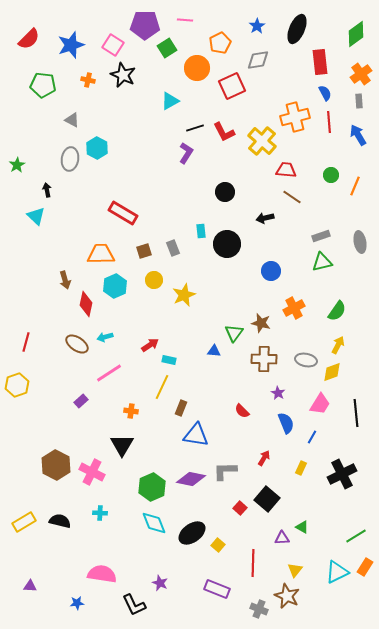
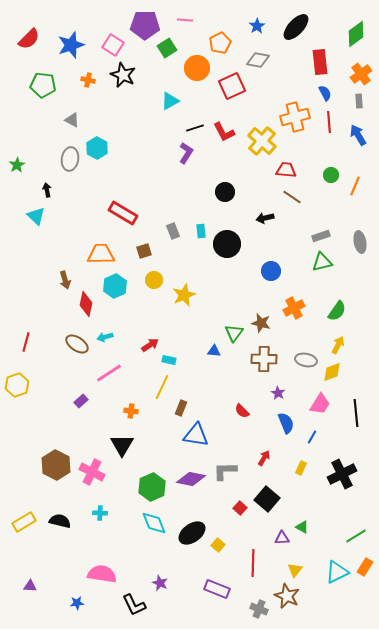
black ellipse at (297, 29): moved 1 px left, 2 px up; rotated 20 degrees clockwise
gray diamond at (258, 60): rotated 20 degrees clockwise
gray rectangle at (173, 248): moved 17 px up
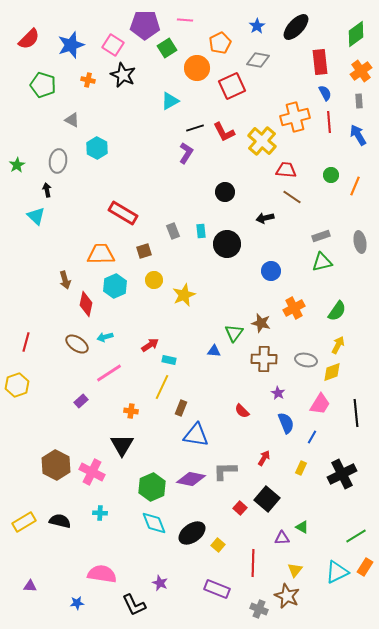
orange cross at (361, 74): moved 3 px up
green pentagon at (43, 85): rotated 10 degrees clockwise
gray ellipse at (70, 159): moved 12 px left, 2 px down
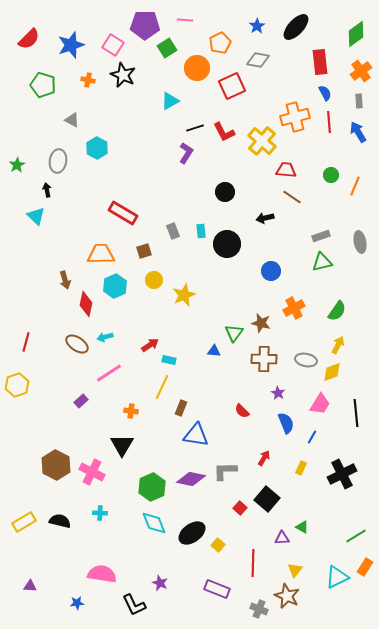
blue arrow at (358, 135): moved 3 px up
cyan triangle at (337, 572): moved 5 px down
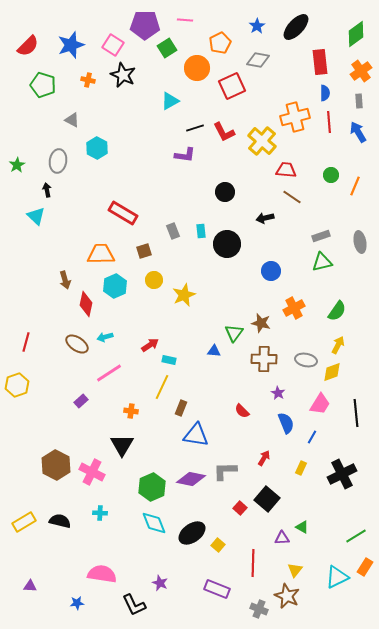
red semicircle at (29, 39): moved 1 px left, 7 px down
blue semicircle at (325, 93): rotated 28 degrees clockwise
purple L-shape at (186, 153): moved 1 px left, 2 px down; rotated 65 degrees clockwise
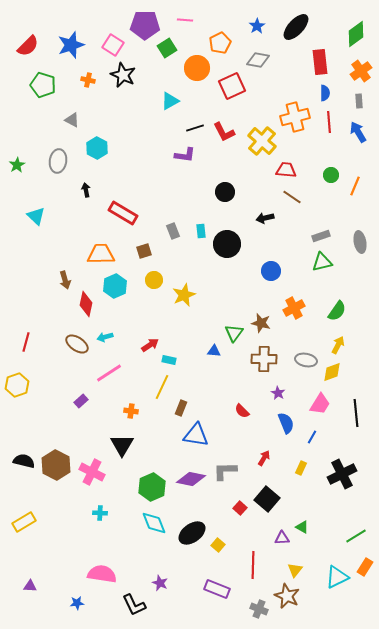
black arrow at (47, 190): moved 39 px right
black semicircle at (60, 521): moved 36 px left, 60 px up
red line at (253, 563): moved 2 px down
